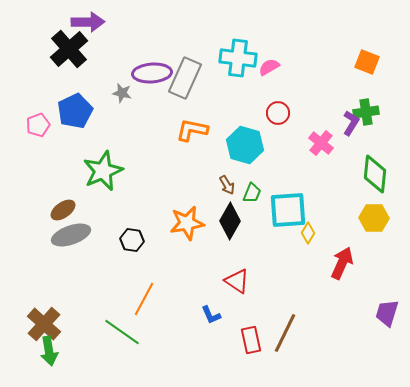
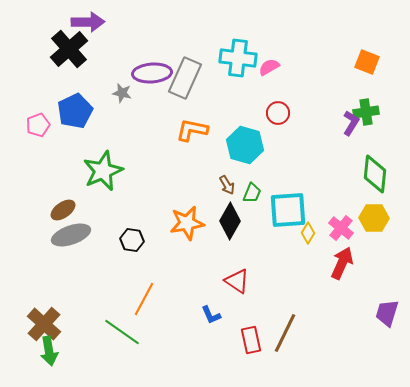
pink cross: moved 20 px right, 85 px down
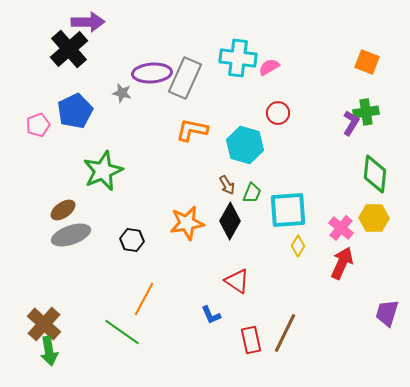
yellow diamond: moved 10 px left, 13 px down
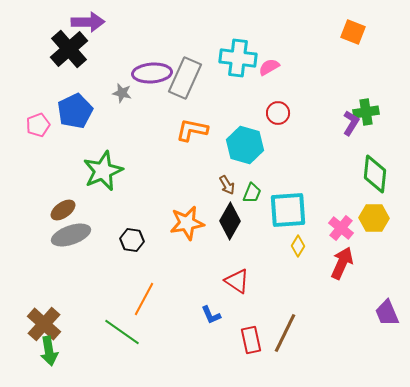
orange square: moved 14 px left, 30 px up
purple trapezoid: rotated 40 degrees counterclockwise
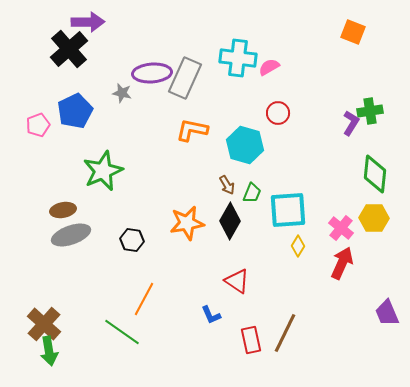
green cross: moved 4 px right, 1 px up
brown ellipse: rotated 25 degrees clockwise
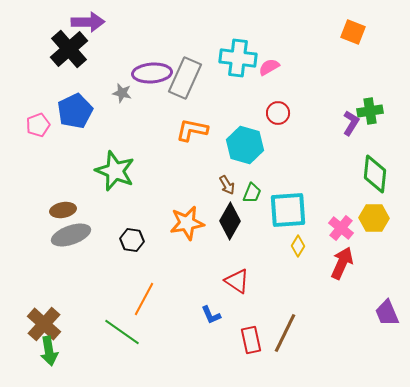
green star: moved 12 px right; rotated 27 degrees counterclockwise
